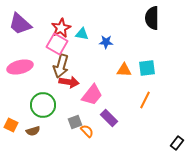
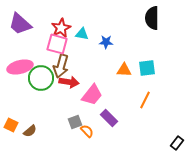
pink square: rotated 15 degrees counterclockwise
green circle: moved 2 px left, 27 px up
brown semicircle: moved 3 px left; rotated 24 degrees counterclockwise
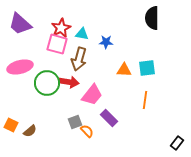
brown arrow: moved 18 px right, 7 px up
green circle: moved 6 px right, 5 px down
orange line: rotated 18 degrees counterclockwise
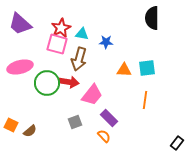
orange semicircle: moved 17 px right, 5 px down
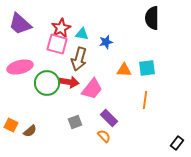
blue star: rotated 16 degrees counterclockwise
pink trapezoid: moved 6 px up
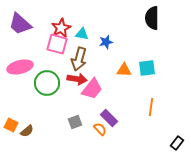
red arrow: moved 8 px right, 3 px up
orange line: moved 6 px right, 7 px down
brown semicircle: moved 3 px left
orange semicircle: moved 4 px left, 7 px up
